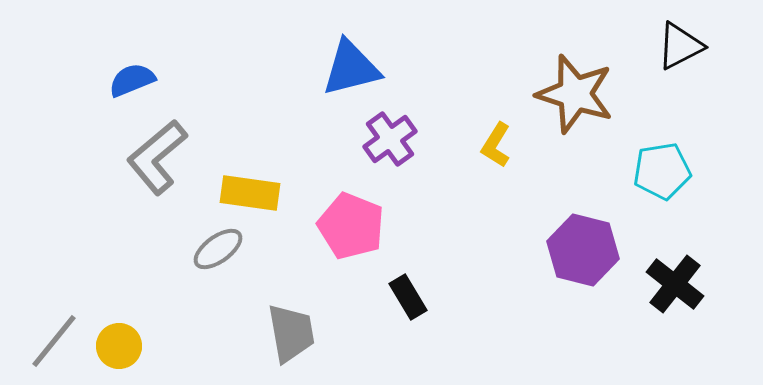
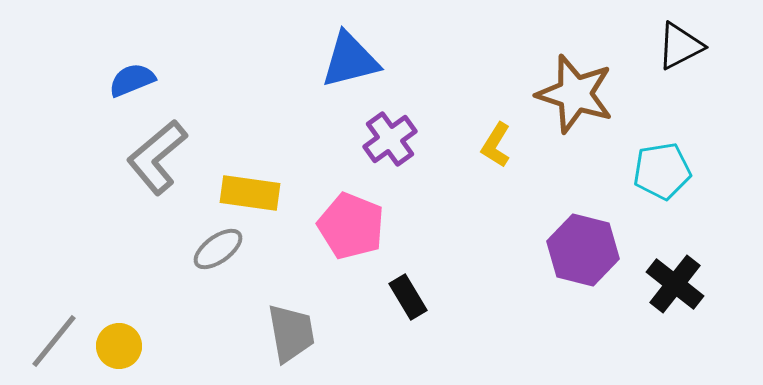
blue triangle: moved 1 px left, 8 px up
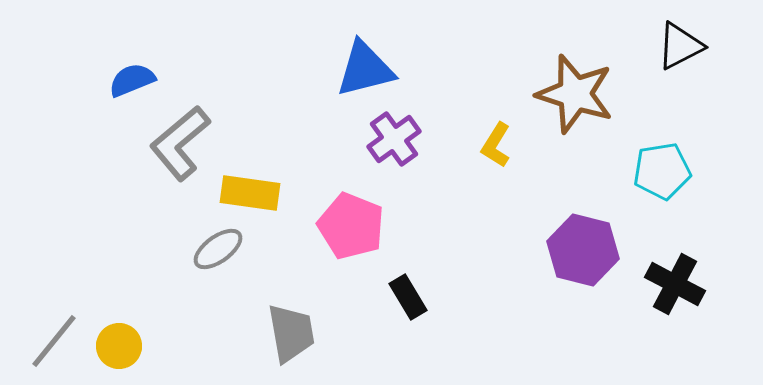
blue triangle: moved 15 px right, 9 px down
purple cross: moved 4 px right
gray L-shape: moved 23 px right, 14 px up
black cross: rotated 10 degrees counterclockwise
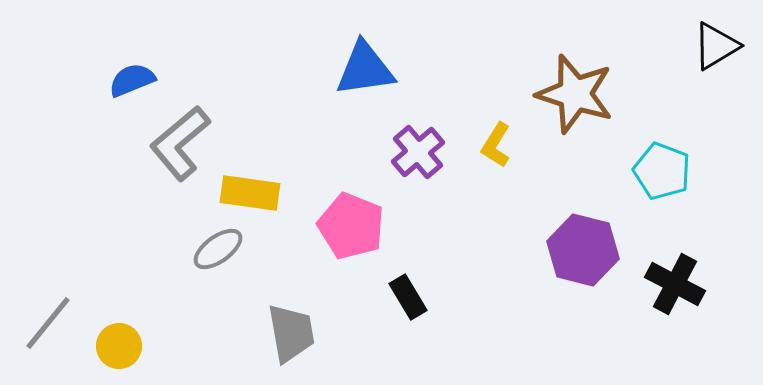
black triangle: moved 36 px right; rotated 4 degrees counterclockwise
blue triangle: rotated 6 degrees clockwise
purple cross: moved 24 px right, 13 px down; rotated 4 degrees counterclockwise
cyan pentagon: rotated 30 degrees clockwise
gray line: moved 6 px left, 18 px up
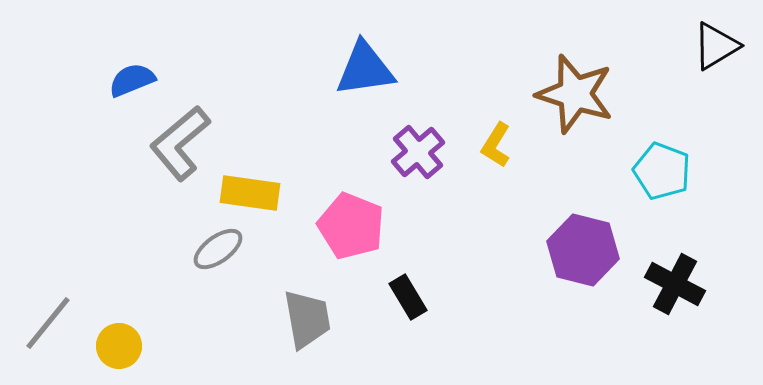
gray trapezoid: moved 16 px right, 14 px up
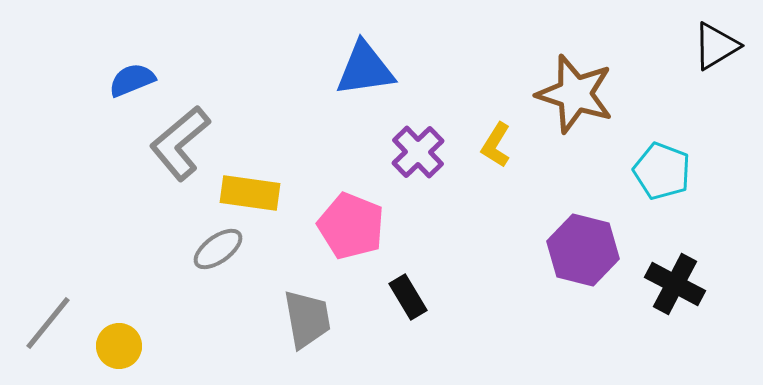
purple cross: rotated 4 degrees counterclockwise
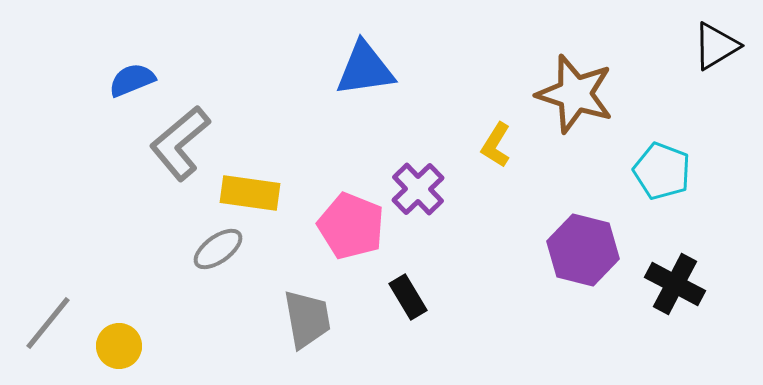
purple cross: moved 37 px down
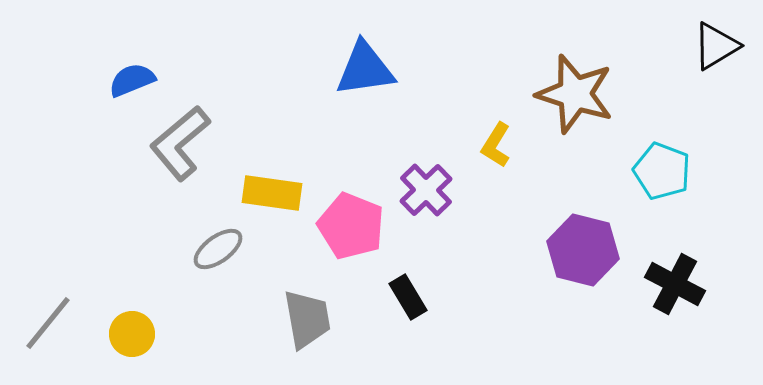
purple cross: moved 8 px right, 1 px down
yellow rectangle: moved 22 px right
yellow circle: moved 13 px right, 12 px up
